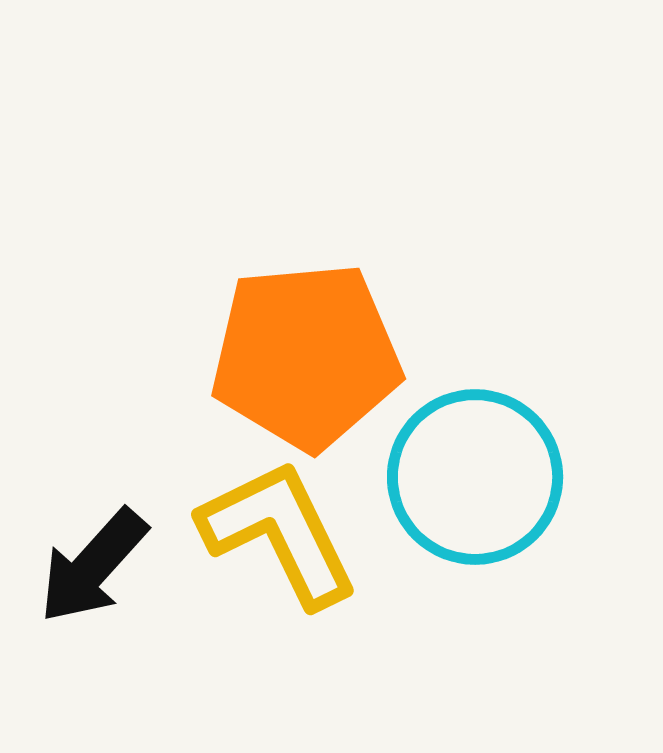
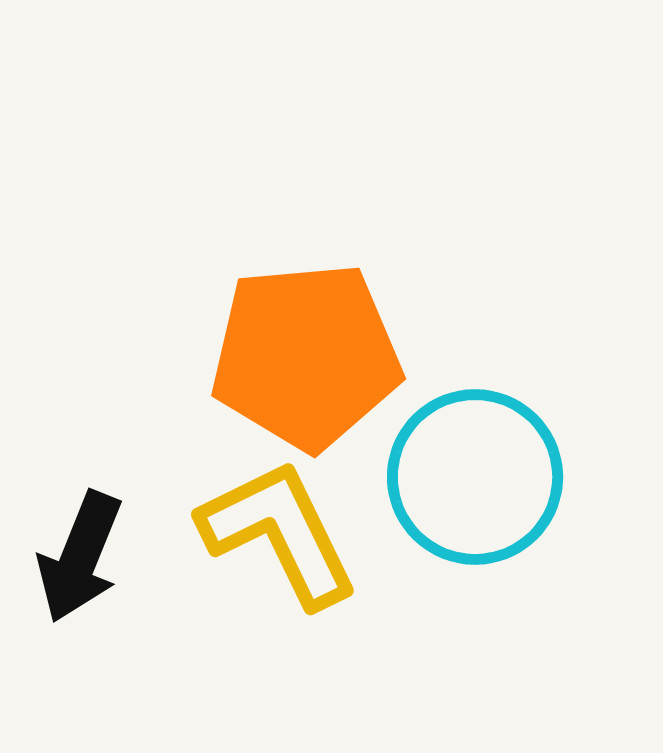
black arrow: moved 13 px left, 9 px up; rotated 20 degrees counterclockwise
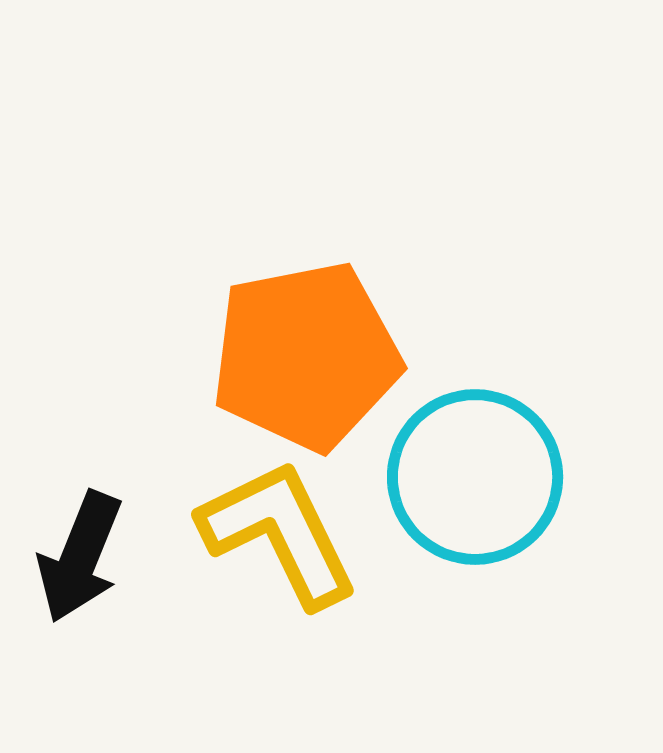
orange pentagon: rotated 6 degrees counterclockwise
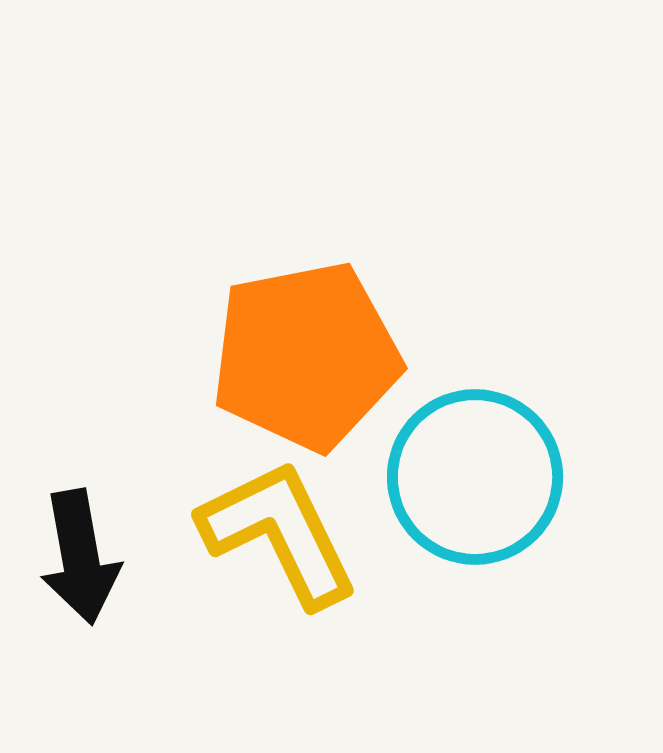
black arrow: rotated 32 degrees counterclockwise
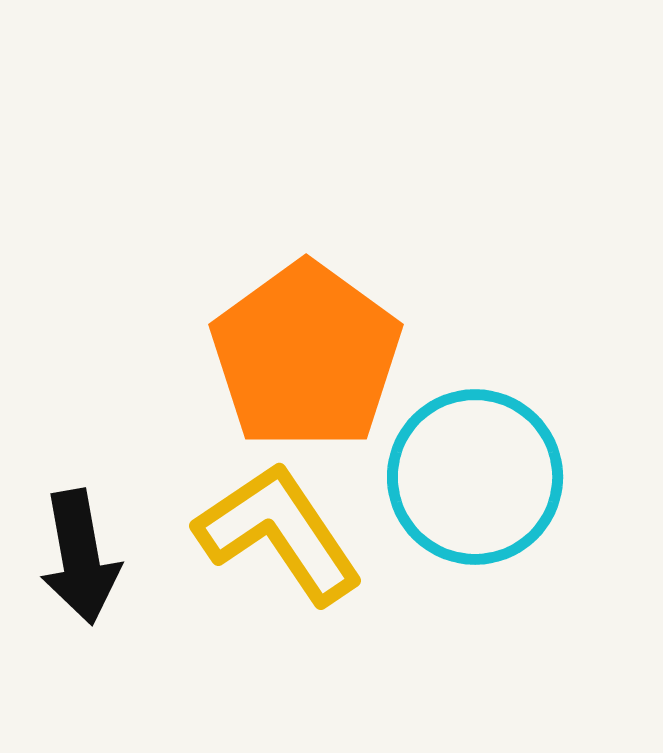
orange pentagon: rotated 25 degrees counterclockwise
yellow L-shape: rotated 8 degrees counterclockwise
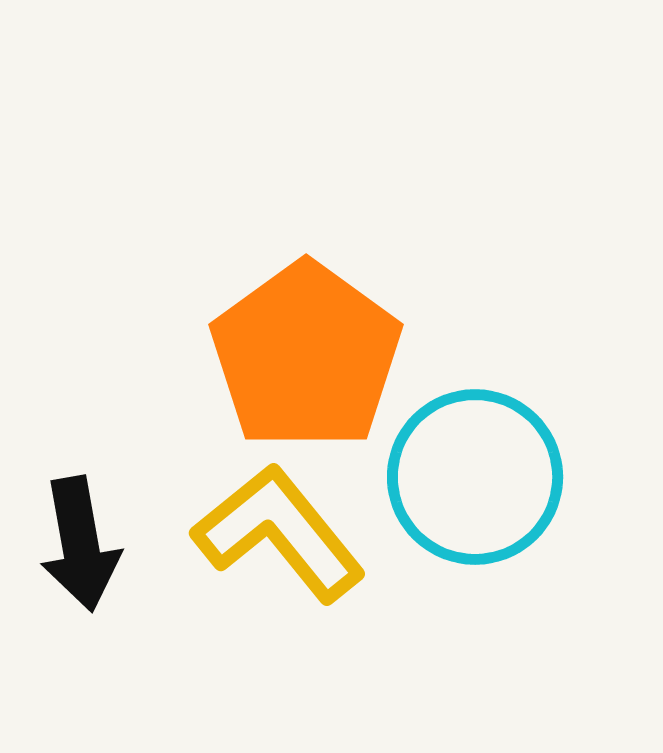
yellow L-shape: rotated 5 degrees counterclockwise
black arrow: moved 13 px up
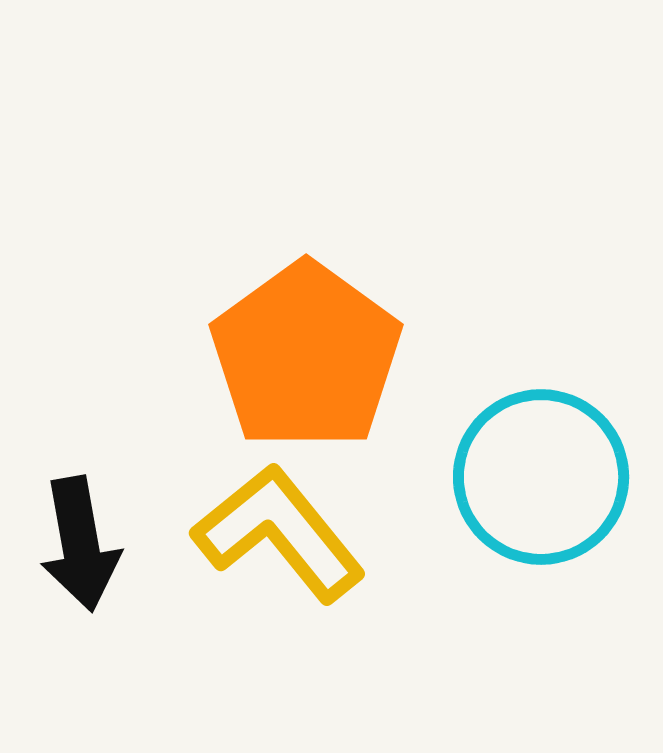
cyan circle: moved 66 px right
